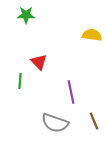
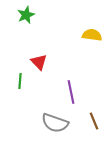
green star: rotated 24 degrees counterclockwise
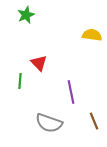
red triangle: moved 1 px down
gray semicircle: moved 6 px left
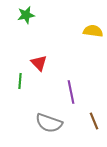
green star: rotated 12 degrees clockwise
yellow semicircle: moved 1 px right, 4 px up
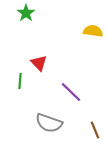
green star: moved 2 px up; rotated 24 degrees counterclockwise
purple line: rotated 35 degrees counterclockwise
brown line: moved 1 px right, 9 px down
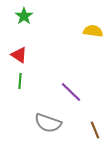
green star: moved 2 px left, 3 px down
red triangle: moved 20 px left, 8 px up; rotated 12 degrees counterclockwise
gray semicircle: moved 1 px left
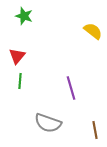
green star: rotated 18 degrees counterclockwise
yellow semicircle: rotated 30 degrees clockwise
red triangle: moved 2 px left, 1 px down; rotated 36 degrees clockwise
purple line: moved 4 px up; rotated 30 degrees clockwise
brown line: rotated 12 degrees clockwise
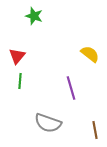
green star: moved 10 px right
yellow semicircle: moved 3 px left, 23 px down
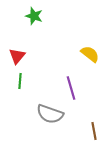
gray semicircle: moved 2 px right, 9 px up
brown line: moved 1 px left, 1 px down
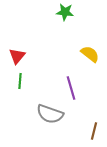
green star: moved 31 px right, 4 px up; rotated 12 degrees counterclockwise
brown line: rotated 24 degrees clockwise
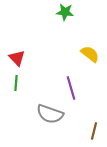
red triangle: moved 2 px down; rotated 24 degrees counterclockwise
green line: moved 4 px left, 2 px down
